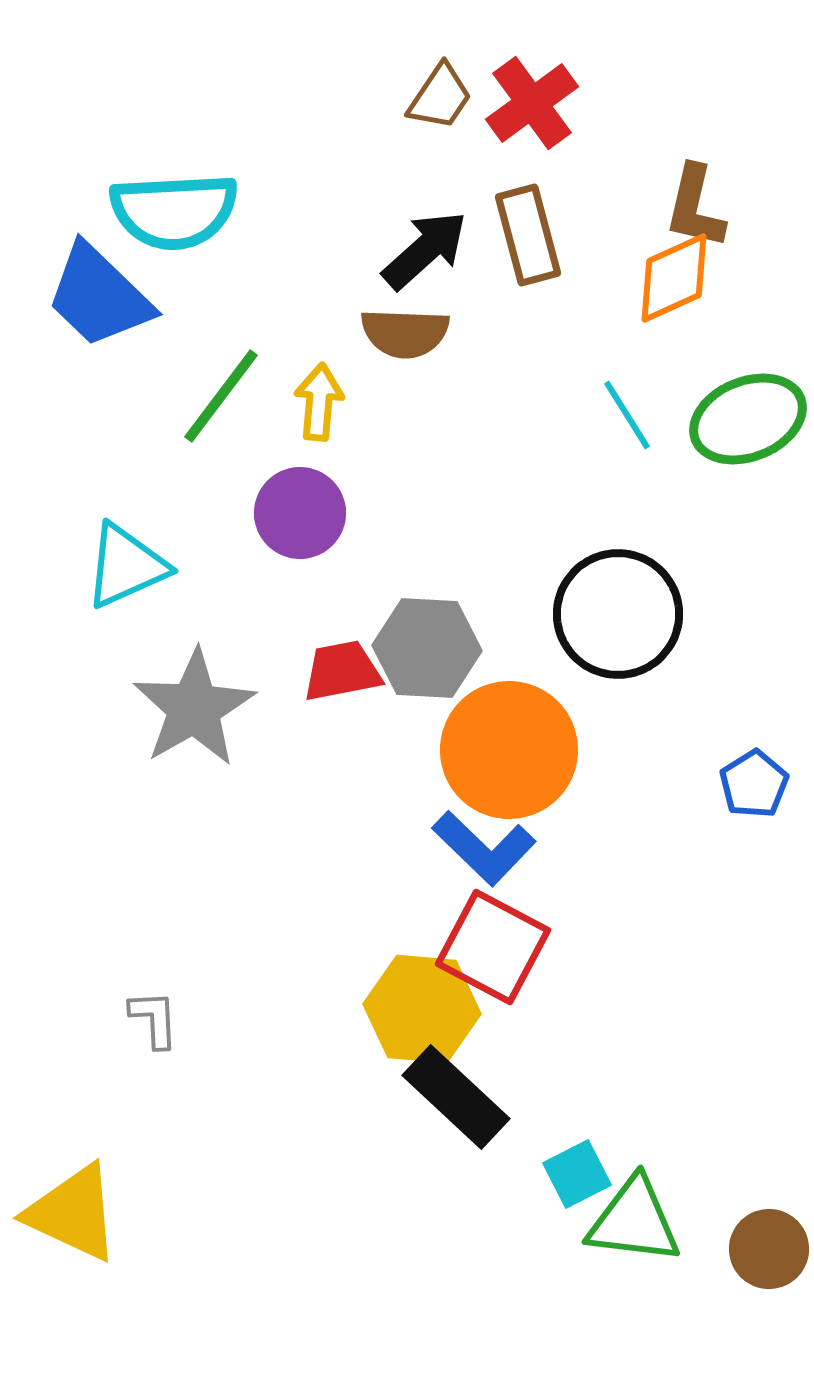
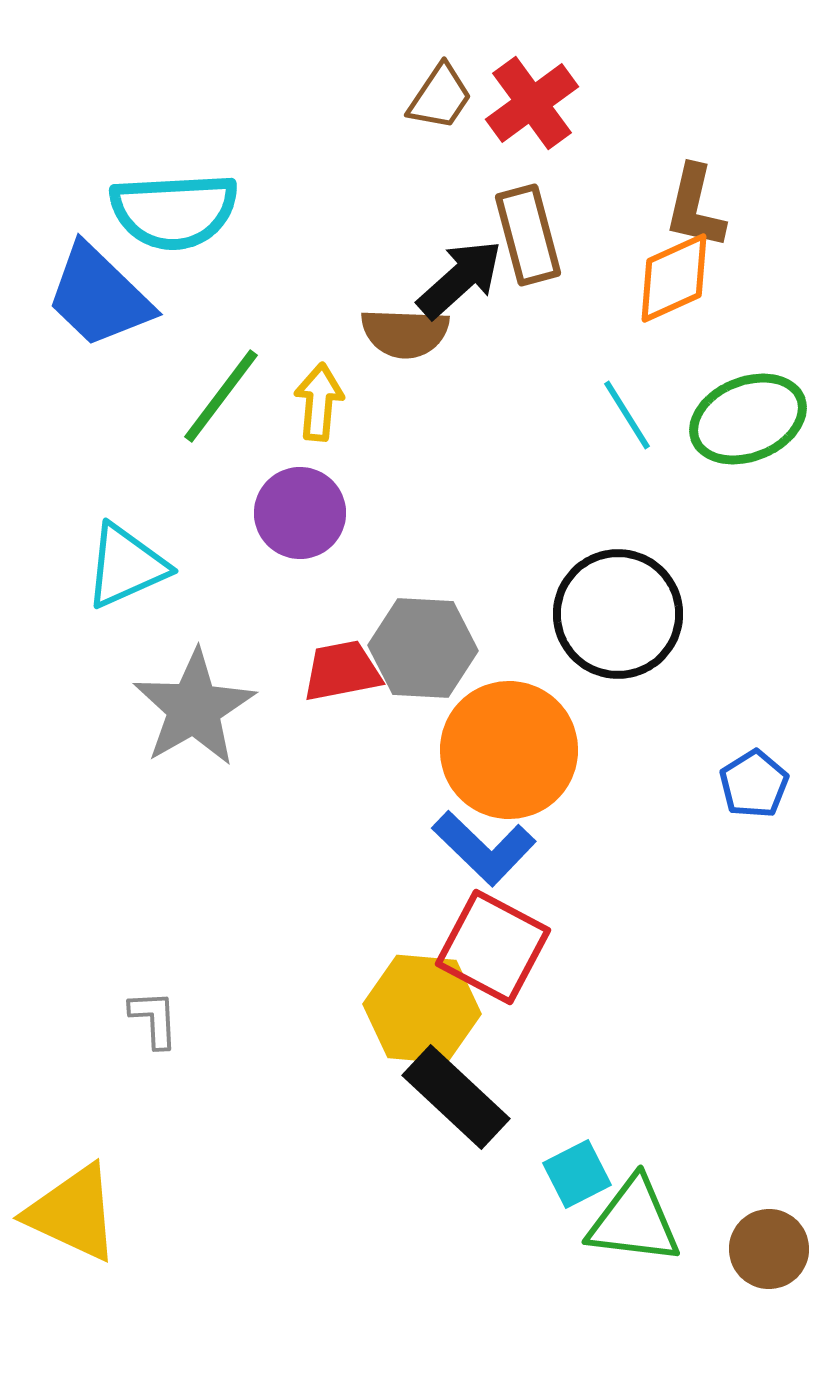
black arrow: moved 35 px right, 29 px down
gray hexagon: moved 4 px left
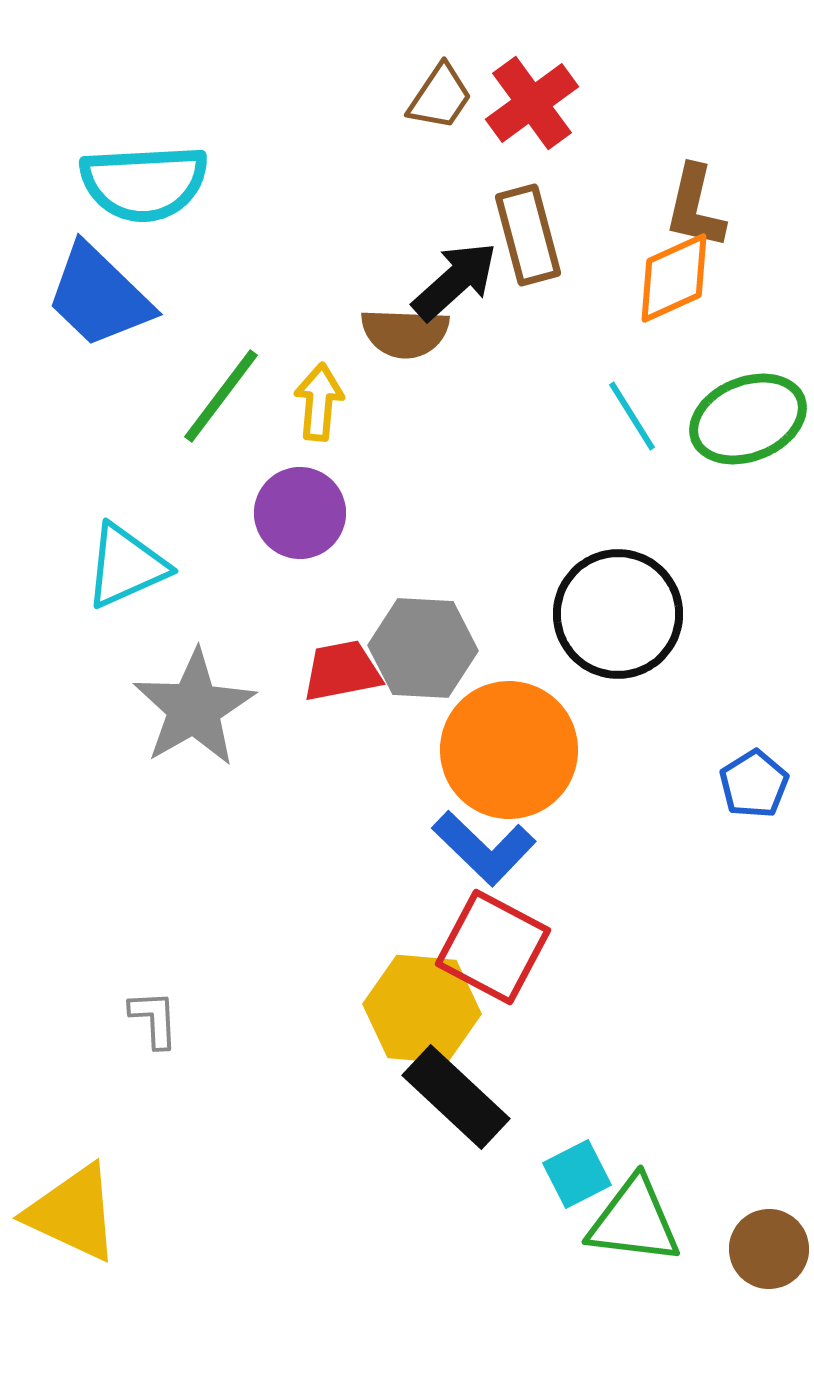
cyan semicircle: moved 30 px left, 28 px up
black arrow: moved 5 px left, 2 px down
cyan line: moved 5 px right, 1 px down
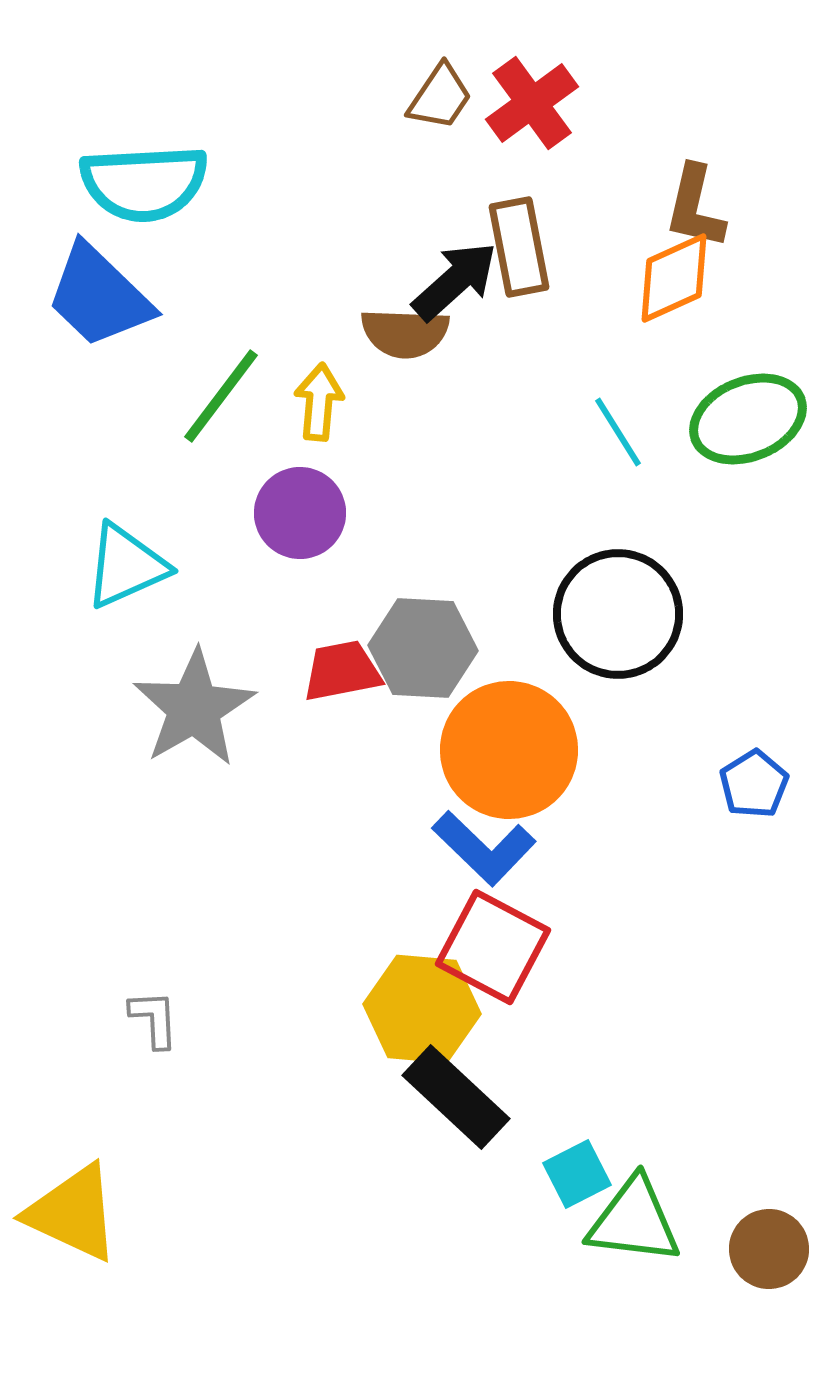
brown rectangle: moved 9 px left, 12 px down; rotated 4 degrees clockwise
cyan line: moved 14 px left, 16 px down
